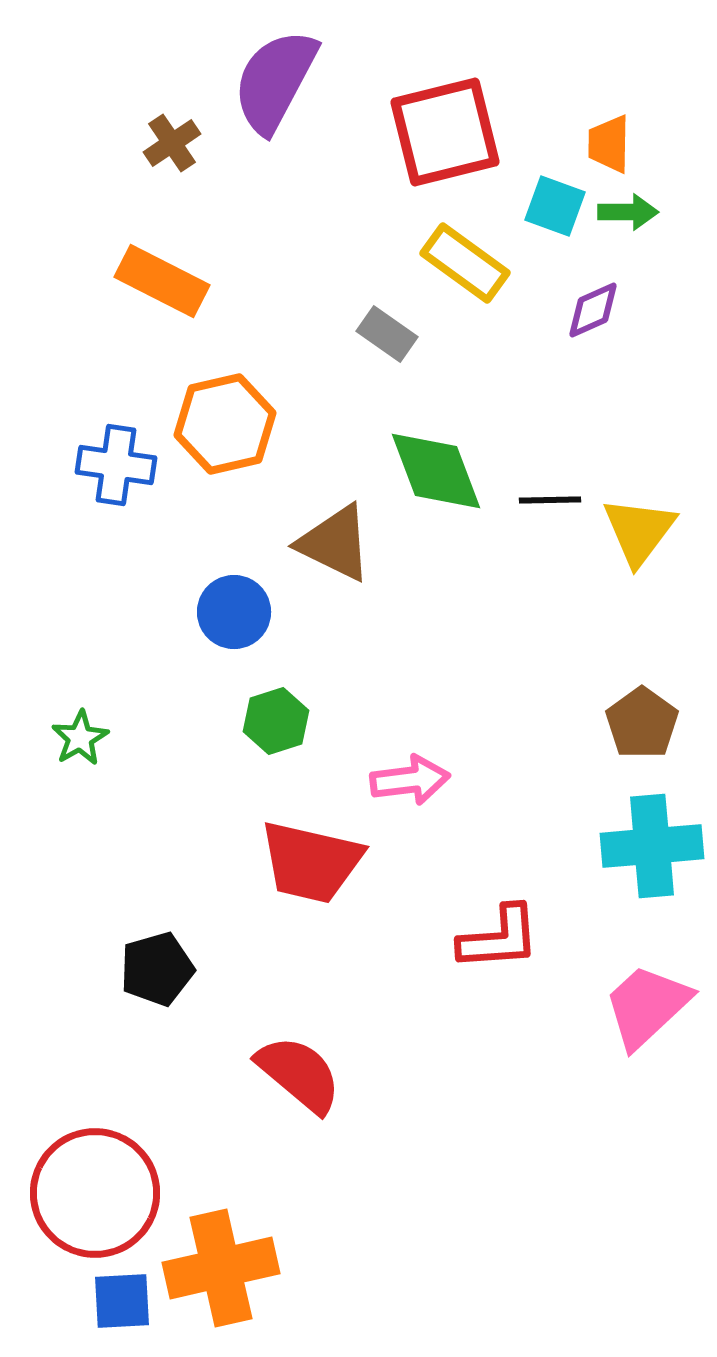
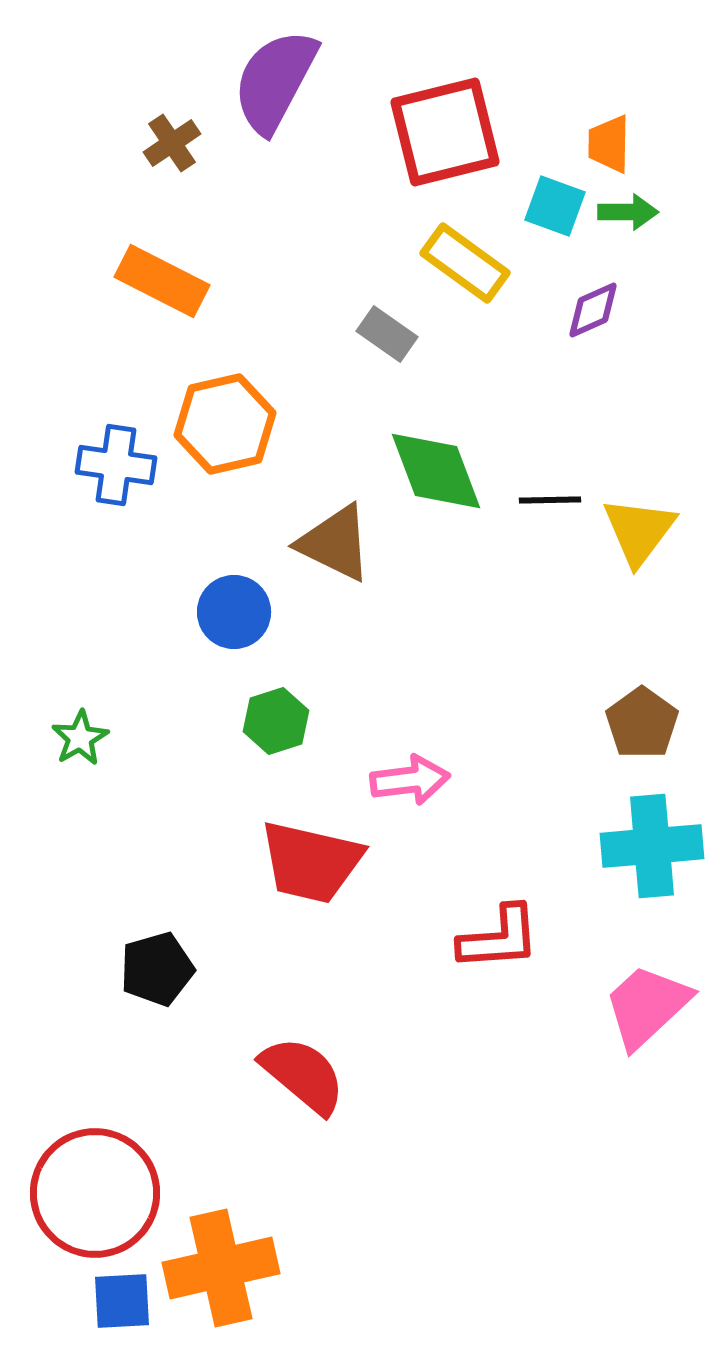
red semicircle: moved 4 px right, 1 px down
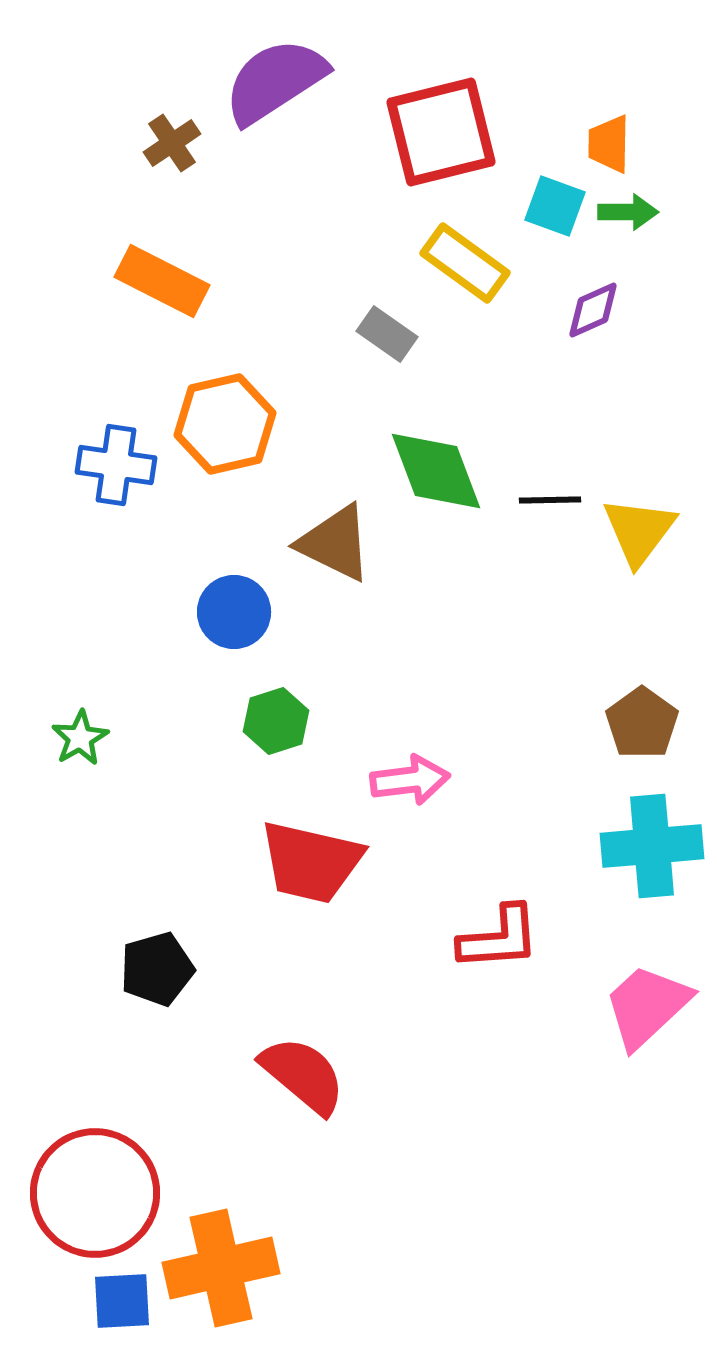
purple semicircle: rotated 29 degrees clockwise
red square: moved 4 px left
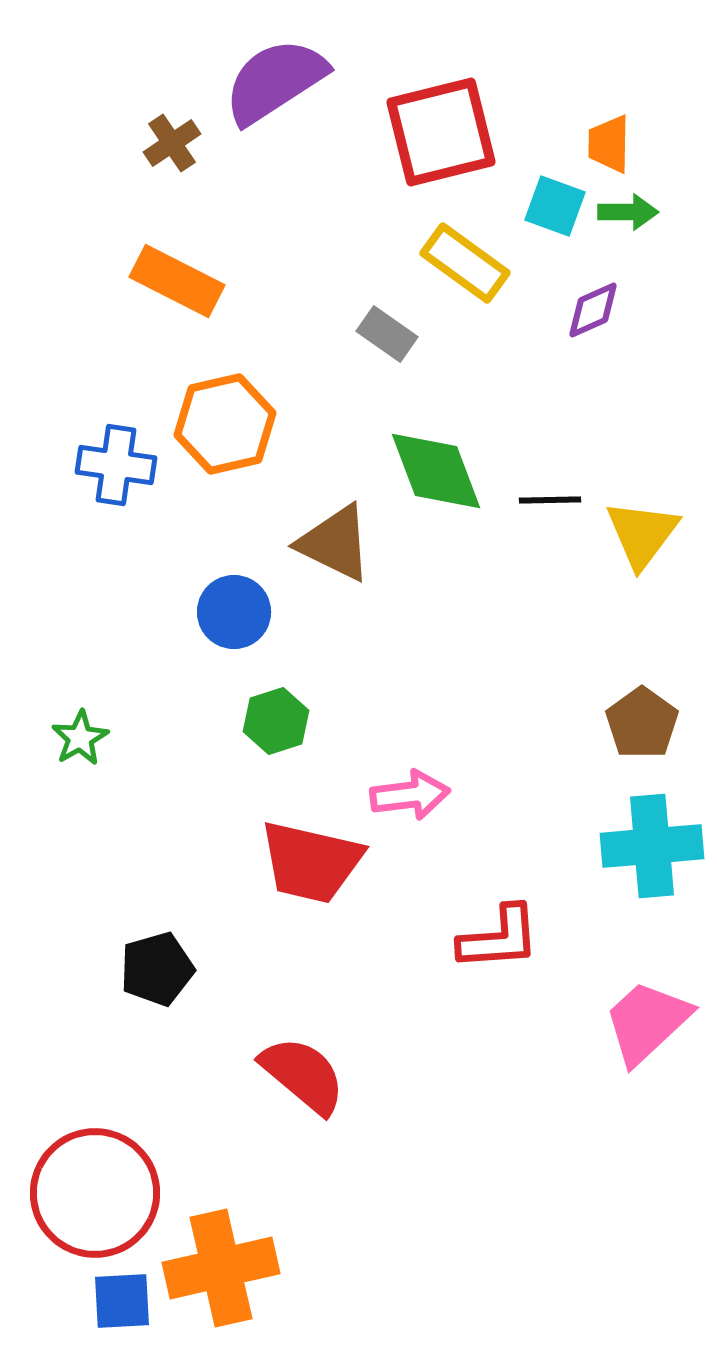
orange rectangle: moved 15 px right
yellow triangle: moved 3 px right, 3 px down
pink arrow: moved 15 px down
pink trapezoid: moved 16 px down
